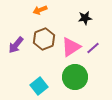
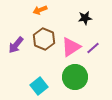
brown hexagon: rotated 15 degrees counterclockwise
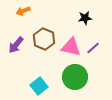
orange arrow: moved 17 px left, 1 px down
pink triangle: rotated 45 degrees clockwise
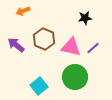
purple arrow: rotated 90 degrees clockwise
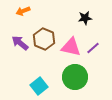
purple arrow: moved 4 px right, 2 px up
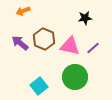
pink triangle: moved 1 px left, 1 px up
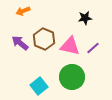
green circle: moved 3 px left
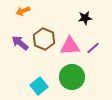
pink triangle: rotated 15 degrees counterclockwise
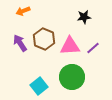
black star: moved 1 px left, 1 px up
purple arrow: rotated 18 degrees clockwise
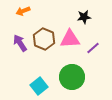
pink triangle: moved 7 px up
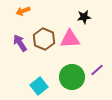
purple line: moved 4 px right, 22 px down
